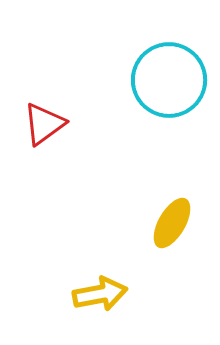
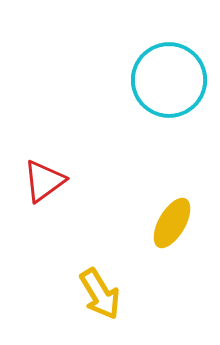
red triangle: moved 57 px down
yellow arrow: rotated 70 degrees clockwise
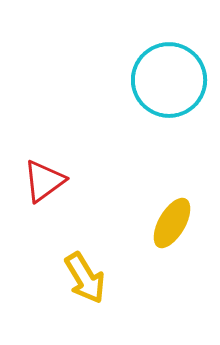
yellow arrow: moved 15 px left, 16 px up
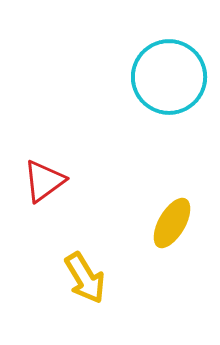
cyan circle: moved 3 px up
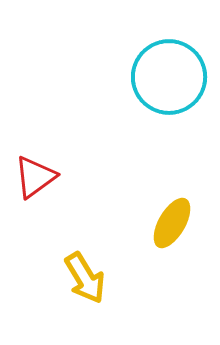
red triangle: moved 9 px left, 4 px up
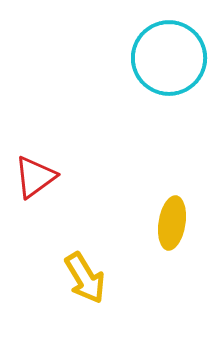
cyan circle: moved 19 px up
yellow ellipse: rotated 21 degrees counterclockwise
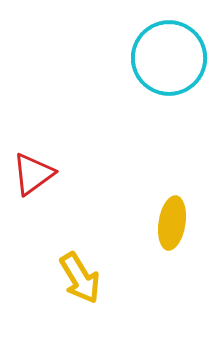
red triangle: moved 2 px left, 3 px up
yellow arrow: moved 5 px left
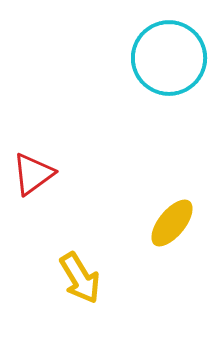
yellow ellipse: rotated 30 degrees clockwise
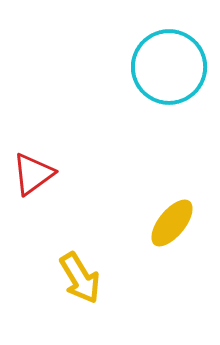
cyan circle: moved 9 px down
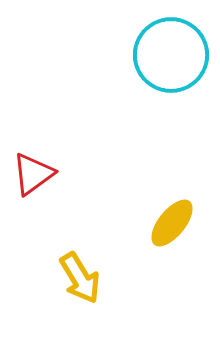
cyan circle: moved 2 px right, 12 px up
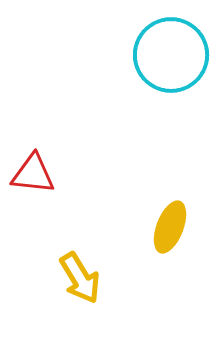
red triangle: rotated 42 degrees clockwise
yellow ellipse: moved 2 px left, 4 px down; rotated 18 degrees counterclockwise
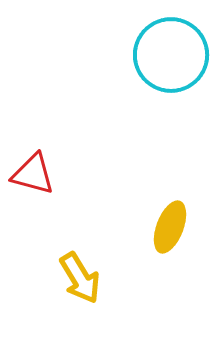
red triangle: rotated 9 degrees clockwise
